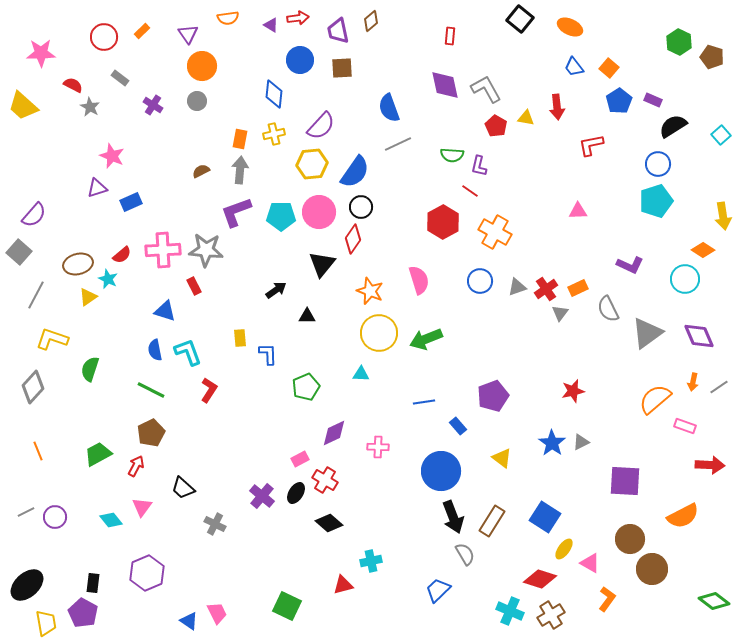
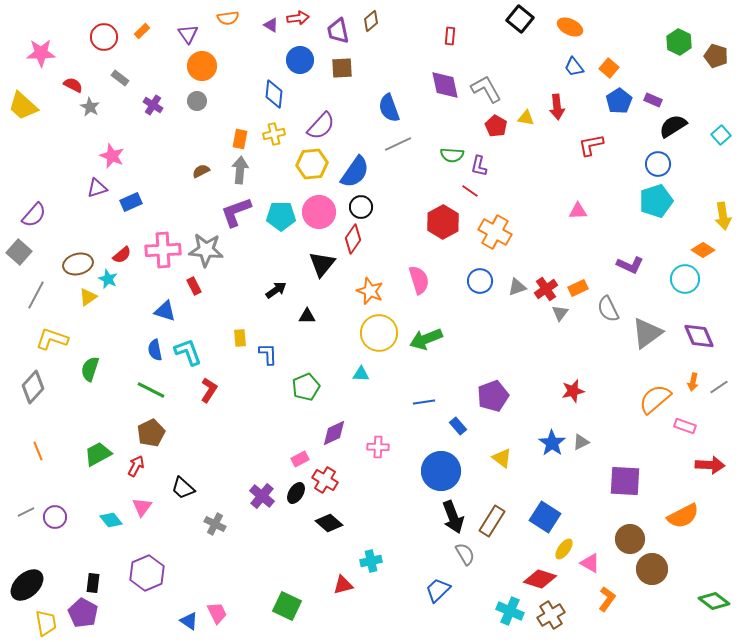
brown pentagon at (712, 57): moved 4 px right, 1 px up
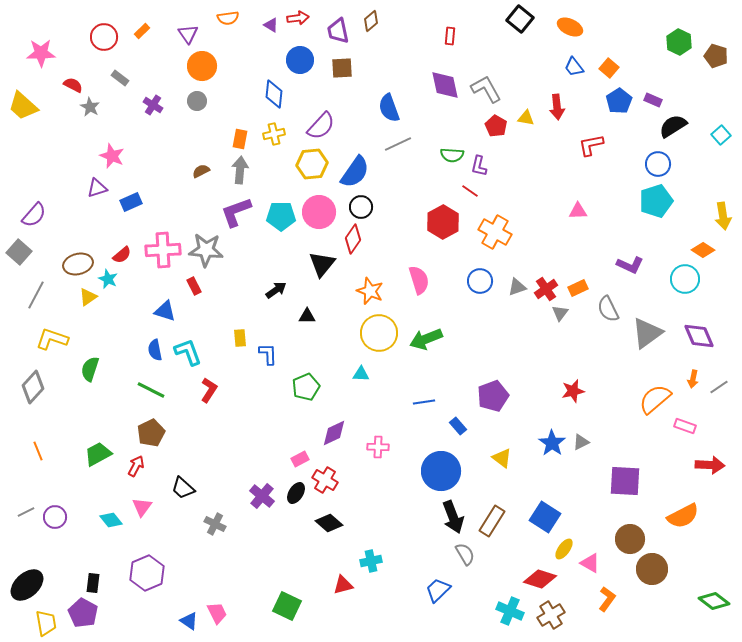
orange arrow at (693, 382): moved 3 px up
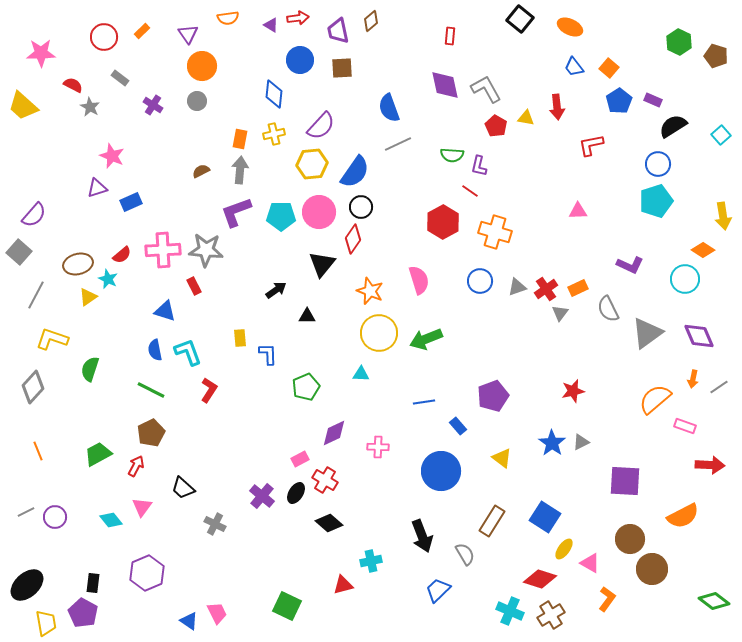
orange cross at (495, 232): rotated 12 degrees counterclockwise
black arrow at (453, 517): moved 31 px left, 19 px down
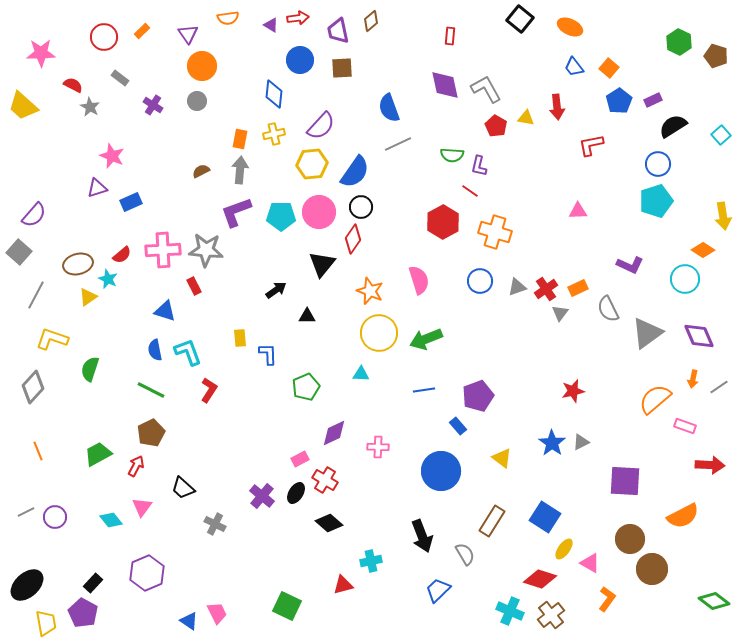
purple rectangle at (653, 100): rotated 48 degrees counterclockwise
purple pentagon at (493, 396): moved 15 px left
blue line at (424, 402): moved 12 px up
black rectangle at (93, 583): rotated 36 degrees clockwise
brown cross at (551, 615): rotated 8 degrees counterclockwise
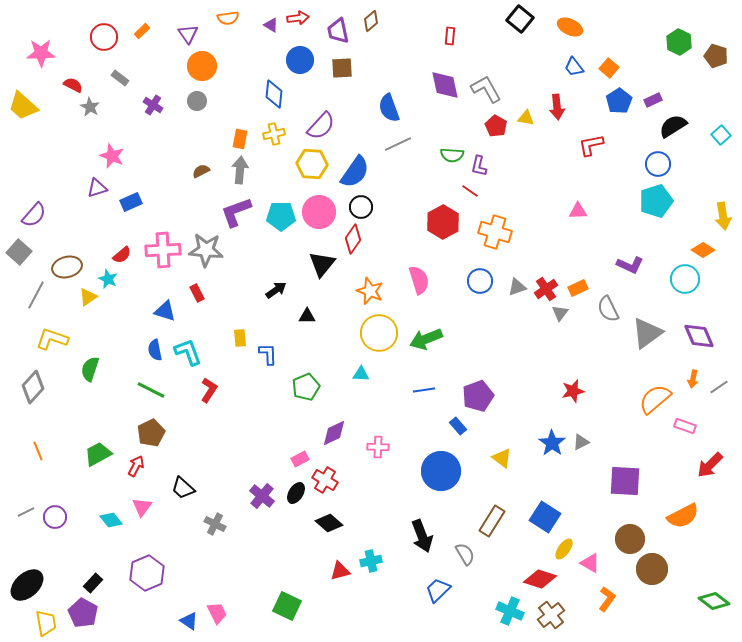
yellow hexagon at (312, 164): rotated 8 degrees clockwise
brown ellipse at (78, 264): moved 11 px left, 3 px down
red rectangle at (194, 286): moved 3 px right, 7 px down
red arrow at (710, 465): rotated 132 degrees clockwise
red triangle at (343, 585): moved 3 px left, 14 px up
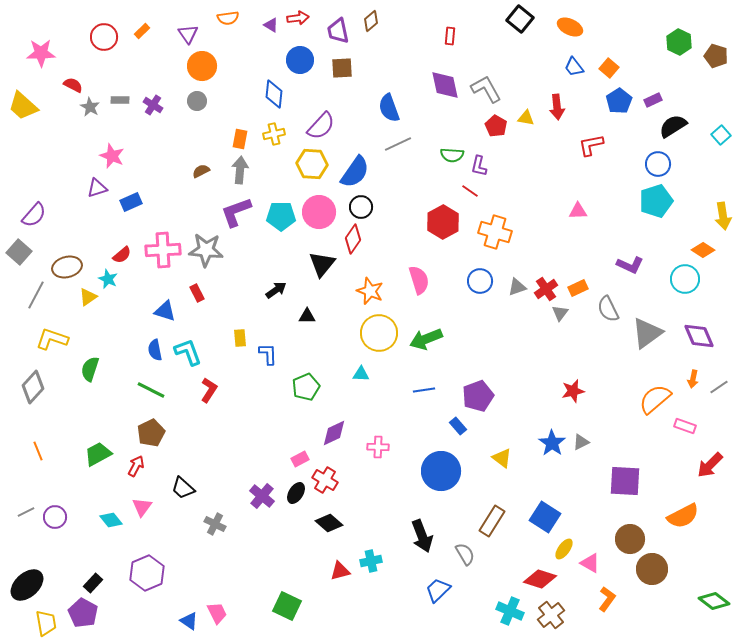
gray rectangle at (120, 78): moved 22 px down; rotated 36 degrees counterclockwise
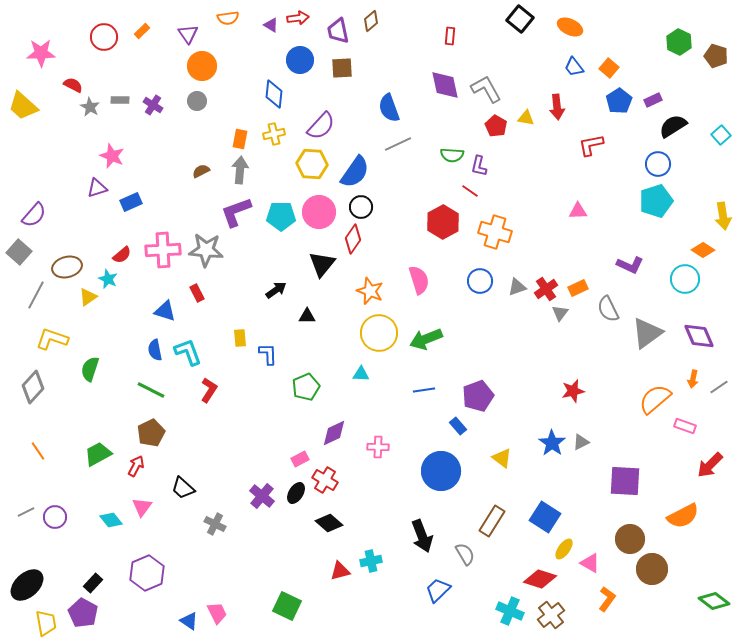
orange line at (38, 451): rotated 12 degrees counterclockwise
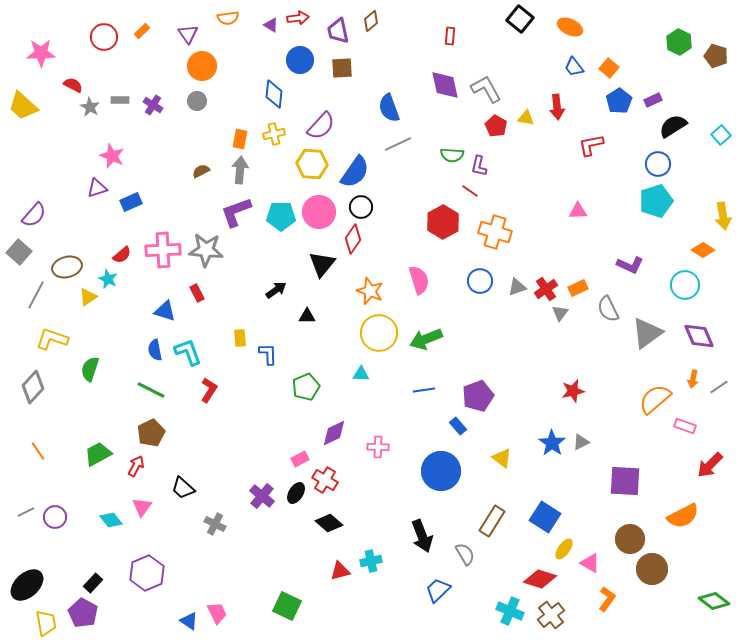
cyan circle at (685, 279): moved 6 px down
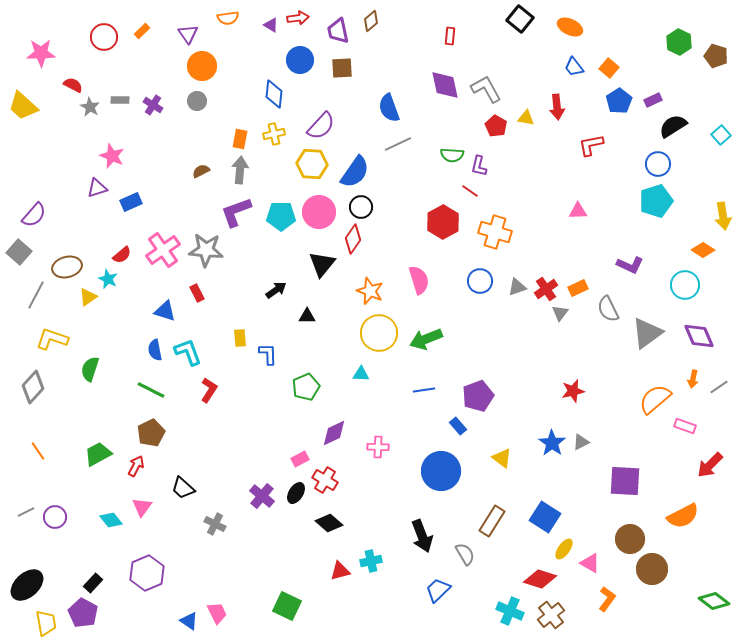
pink cross at (163, 250): rotated 32 degrees counterclockwise
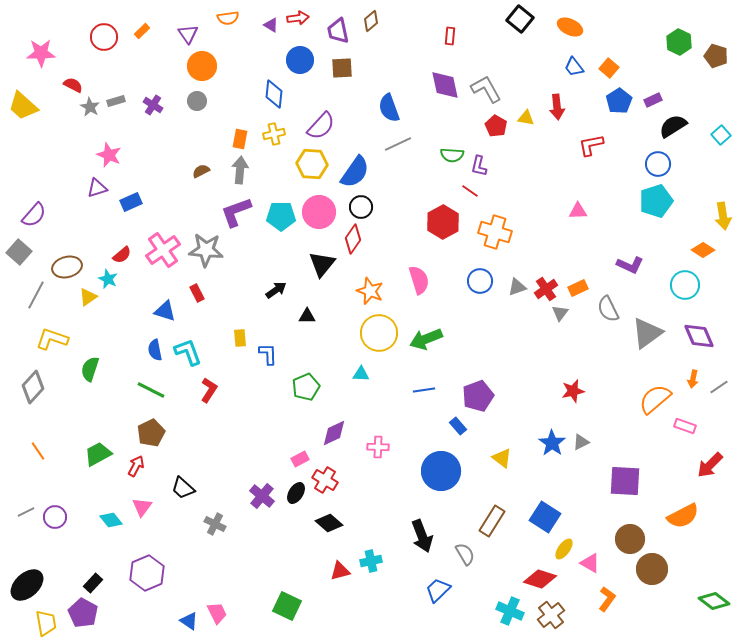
gray rectangle at (120, 100): moved 4 px left, 1 px down; rotated 18 degrees counterclockwise
pink star at (112, 156): moved 3 px left, 1 px up
